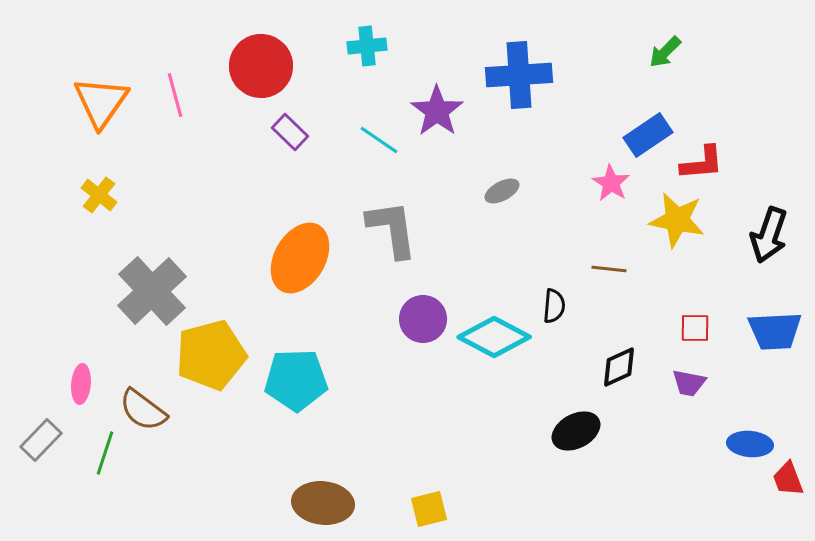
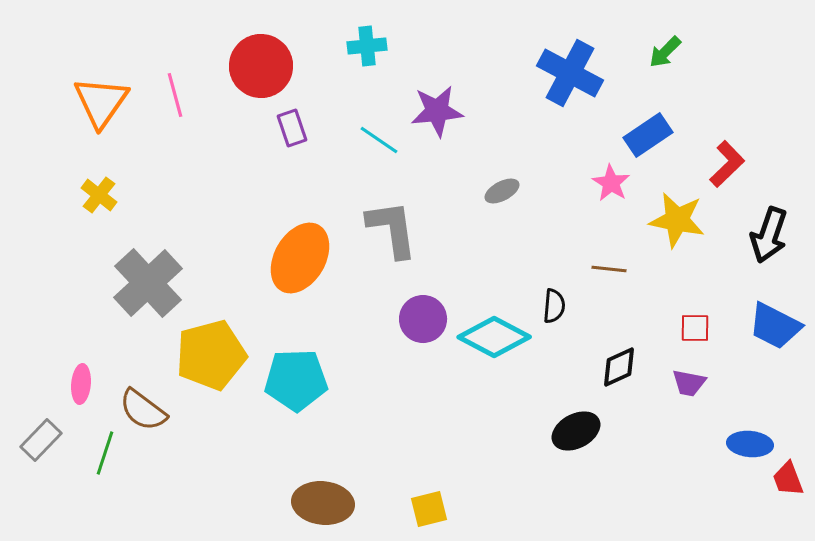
blue cross: moved 51 px right, 2 px up; rotated 32 degrees clockwise
purple star: rotated 30 degrees clockwise
purple rectangle: moved 2 px right, 4 px up; rotated 27 degrees clockwise
red L-shape: moved 25 px right, 1 px down; rotated 39 degrees counterclockwise
gray cross: moved 4 px left, 8 px up
blue trapezoid: moved 5 px up; rotated 30 degrees clockwise
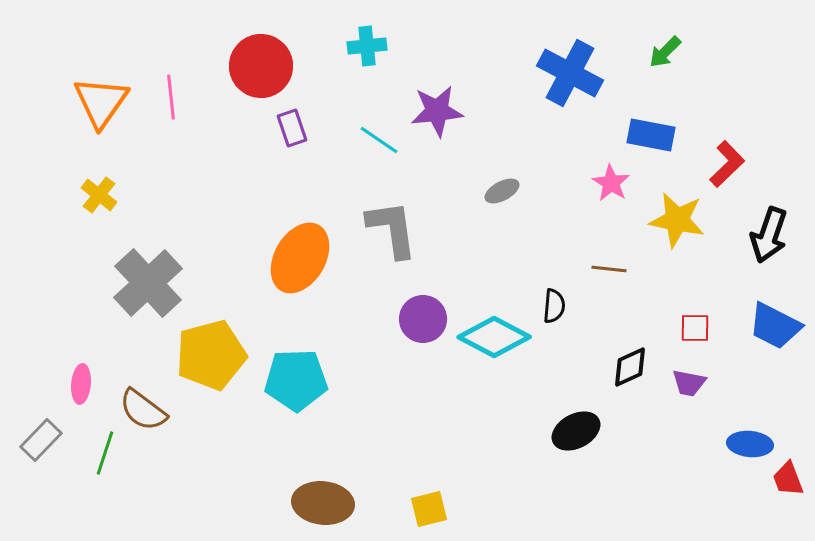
pink line: moved 4 px left, 2 px down; rotated 9 degrees clockwise
blue rectangle: moved 3 px right; rotated 45 degrees clockwise
black diamond: moved 11 px right
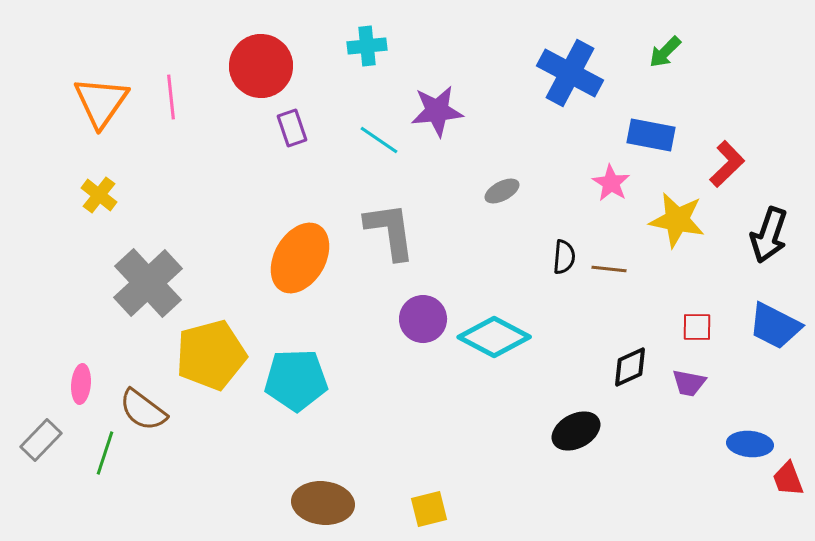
gray L-shape: moved 2 px left, 2 px down
black semicircle: moved 10 px right, 49 px up
red square: moved 2 px right, 1 px up
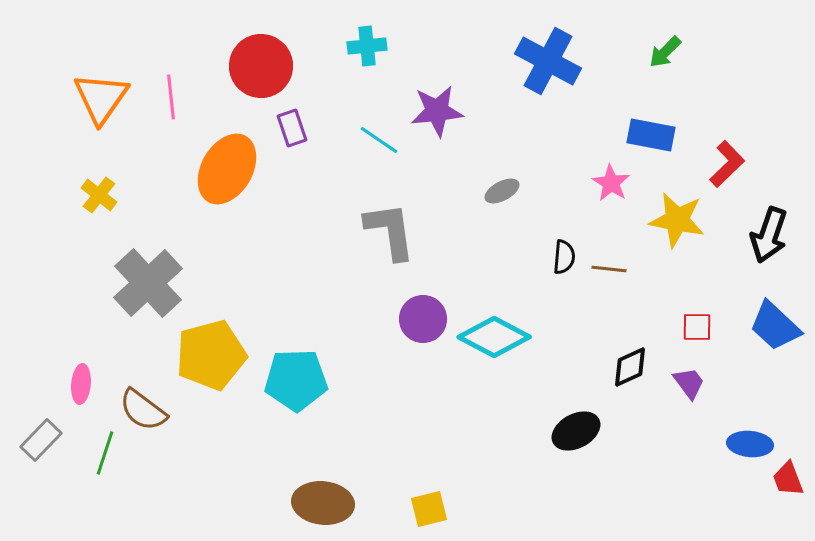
blue cross: moved 22 px left, 12 px up
orange triangle: moved 4 px up
orange ellipse: moved 73 px left, 89 px up
blue trapezoid: rotated 16 degrees clockwise
purple trapezoid: rotated 138 degrees counterclockwise
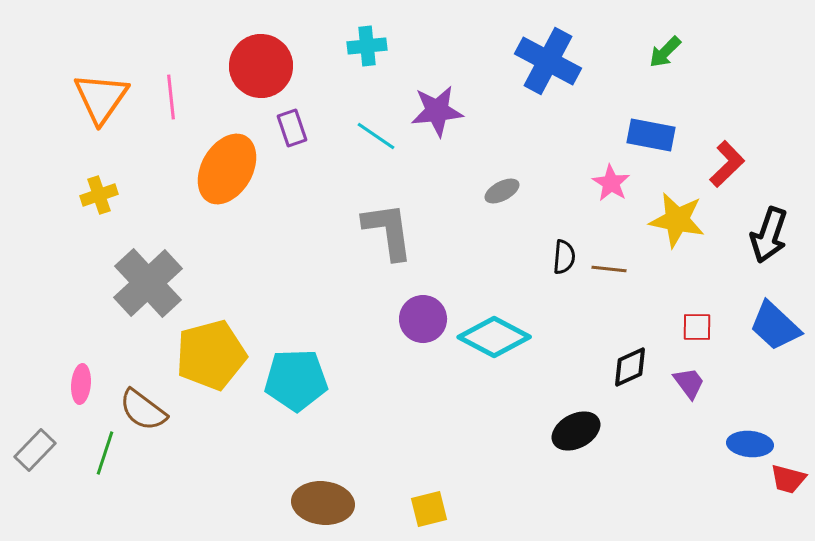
cyan line: moved 3 px left, 4 px up
yellow cross: rotated 33 degrees clockwise
gray L-shape: moved 2 px left
gray rectangle: moved 6 px left, 10 px down
red trapezoid: rotated 54 degrees counterclockwise
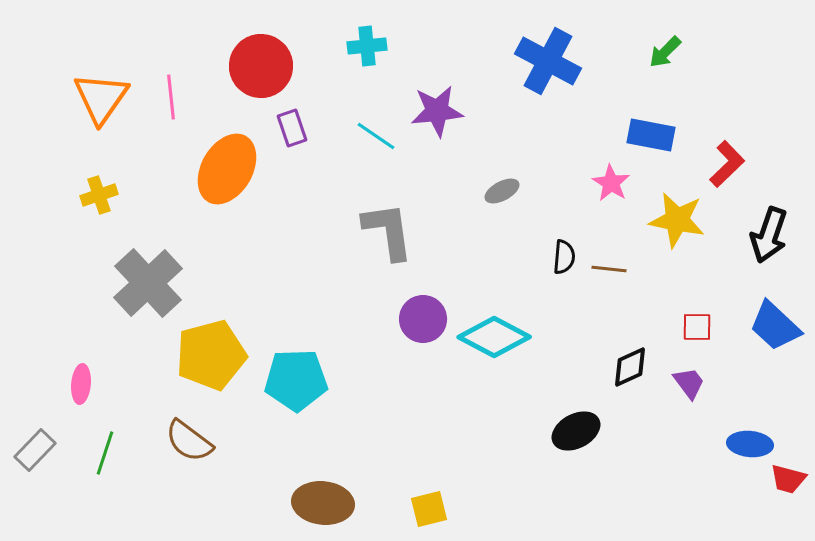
brown semicircle: moved 46 px right, 31 px down
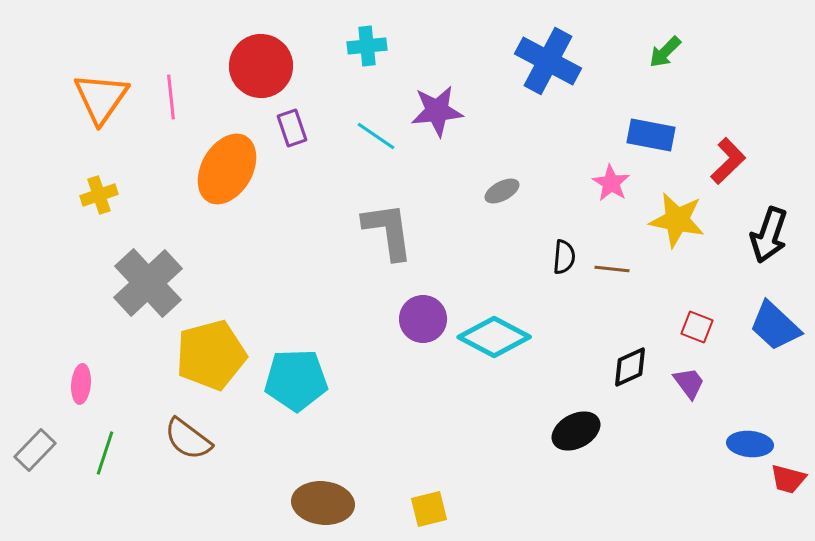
red L-shape: moved 1 px right, 3 px up
brown line: moved 3 px right
red square: rotated 20 degrees clockwise
brown semicircle: moved 1 px left, 2 px up
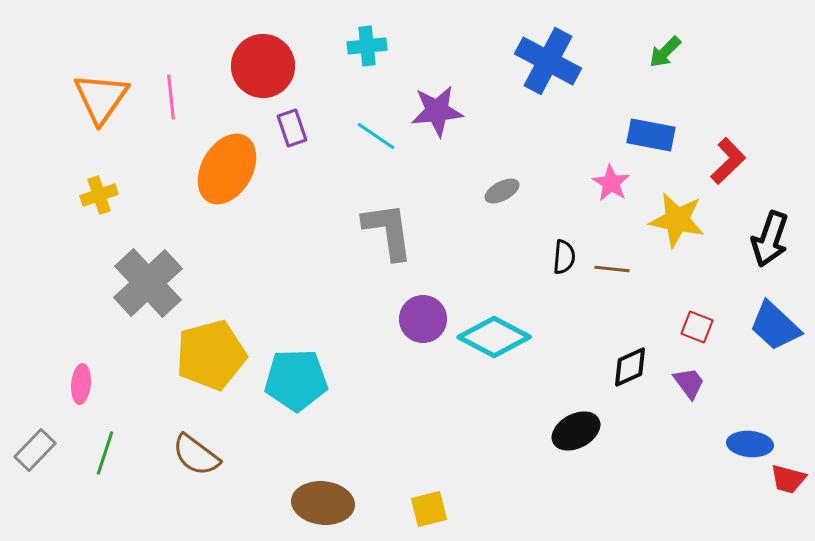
red circle: moved 2 px right
black arrow: moved 1 px right, 4 px down
brown semicircle: moved 8 px right, 16 px down
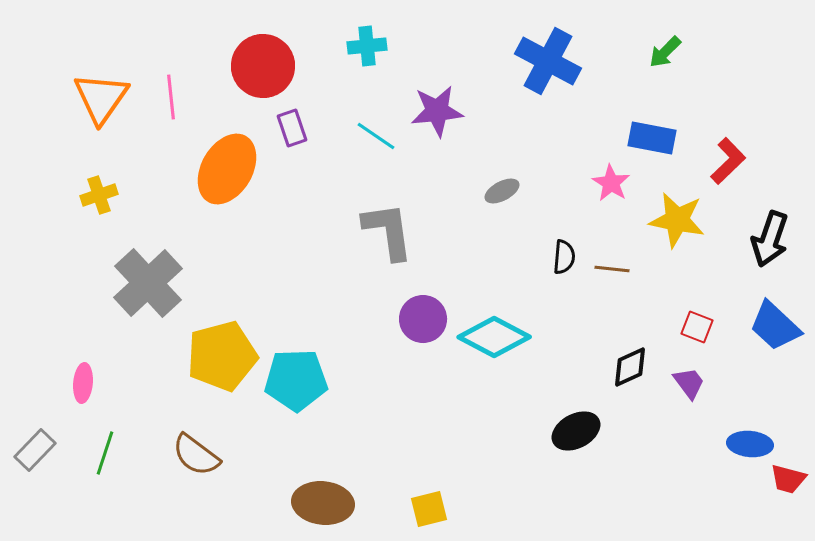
blue rectangle: moved 1 px right, 3 px down
yellow pentagon: moved 11 px right, 1 px down
pink ellipse: moved 2 px right, 1 px up
